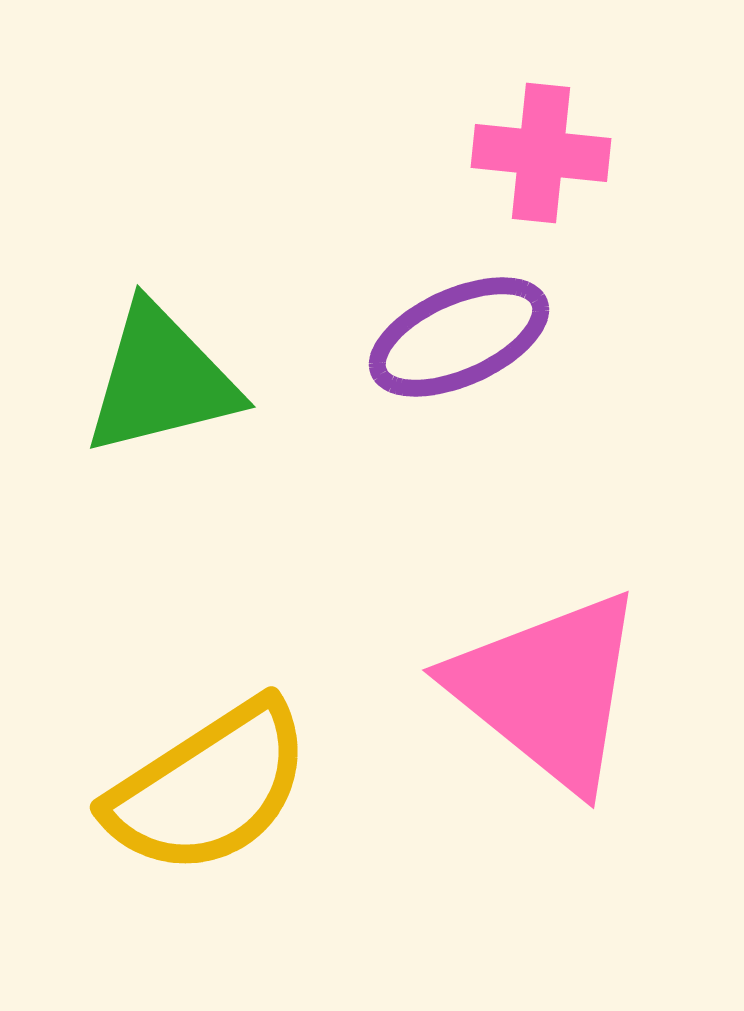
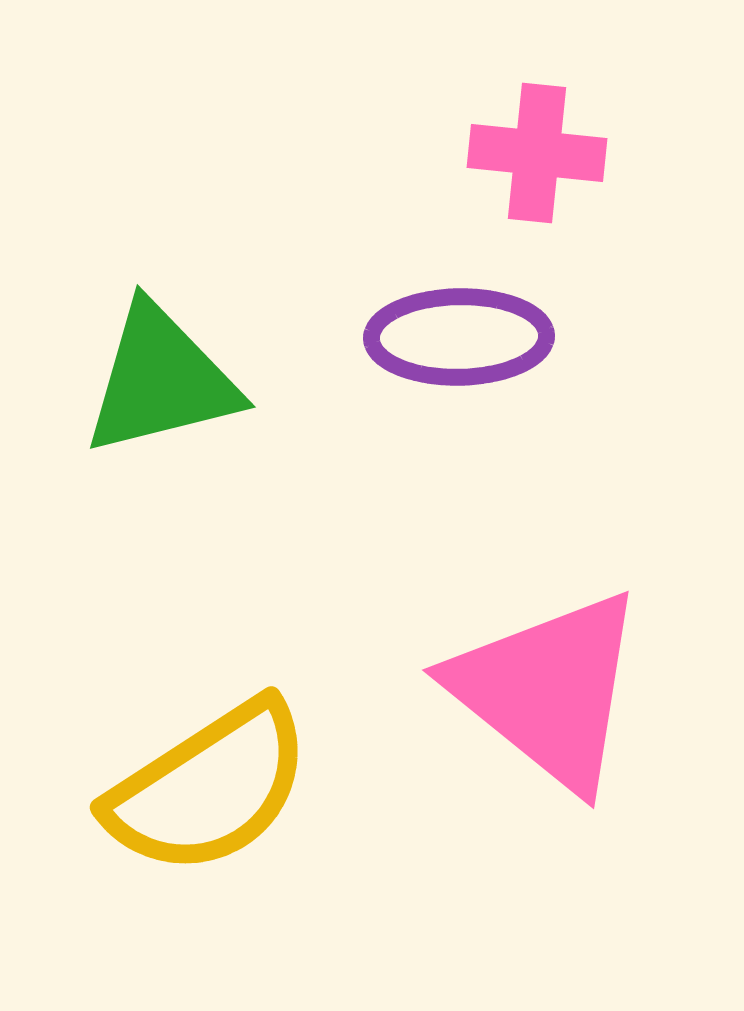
pink cross: moved 4 px left
purple ellipse: rotated 23 degrees clockwise
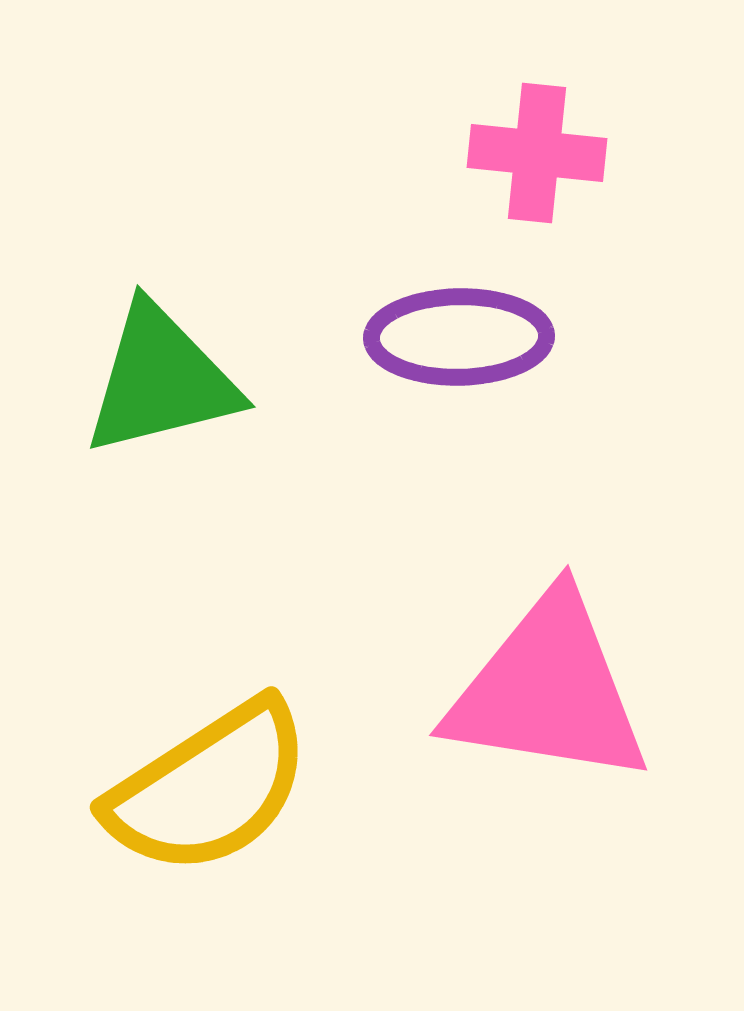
pink triangle: rotated 30 degrees counterclockwise
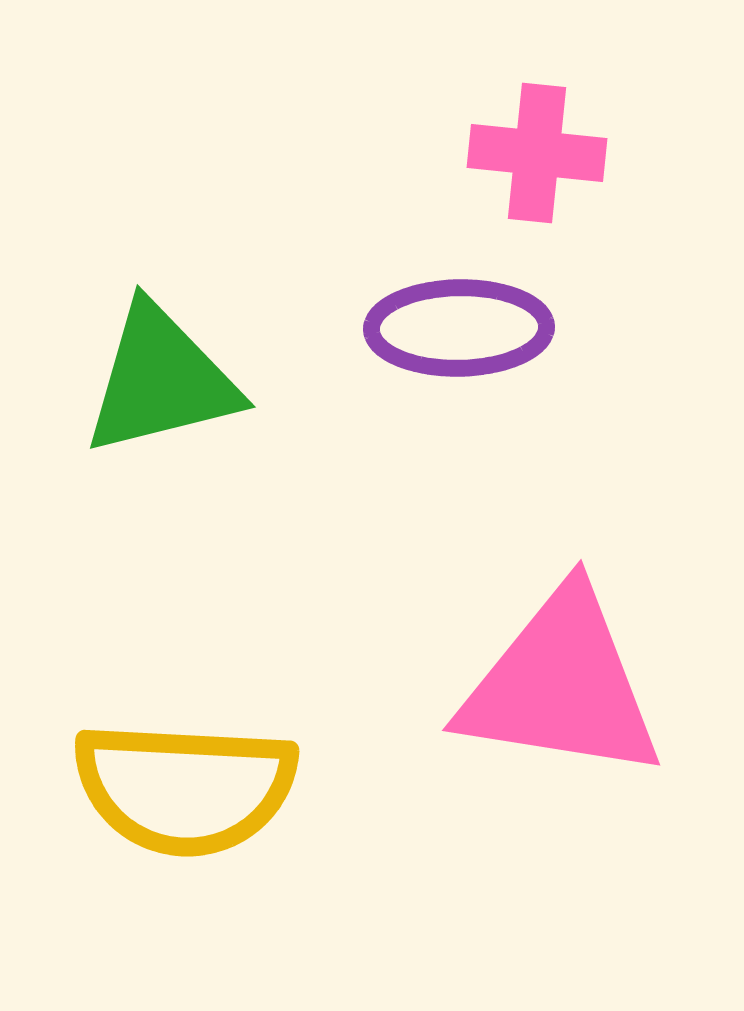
purple ellipse: moved 9 px up
pink triangle: moved 13 px right, 5 px up
yellow semicircle: moved 24 px left; rotated 36 degrees clockwise
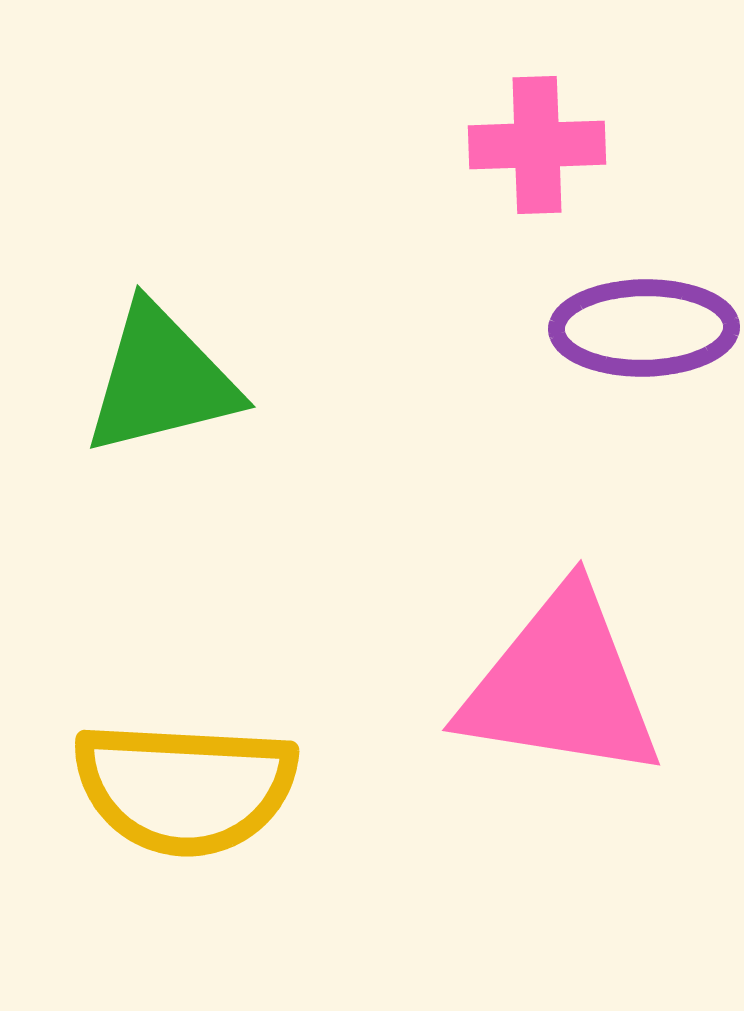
pink cross: moved 8 px up; rotated 8 degrees counterclockwise
purple ellipse: moved 185 px right
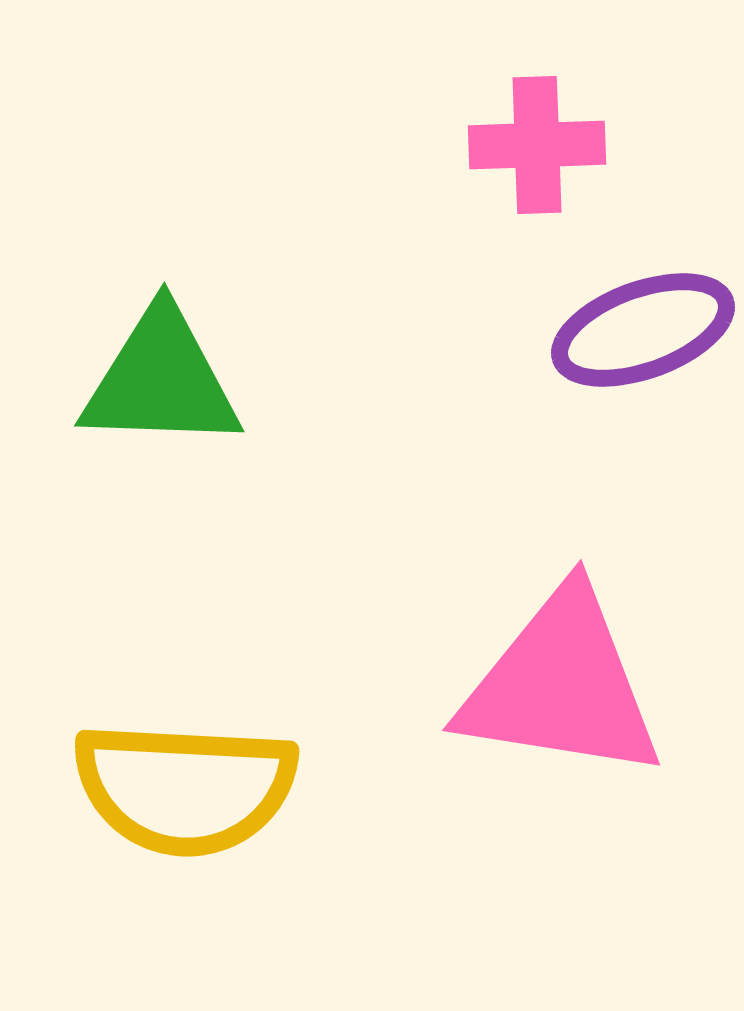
purple ellipse: moved 1 px left, 2 px down; rotated 19 degrees counterclockwise
green triangle: rotated 16 degrees clockwise
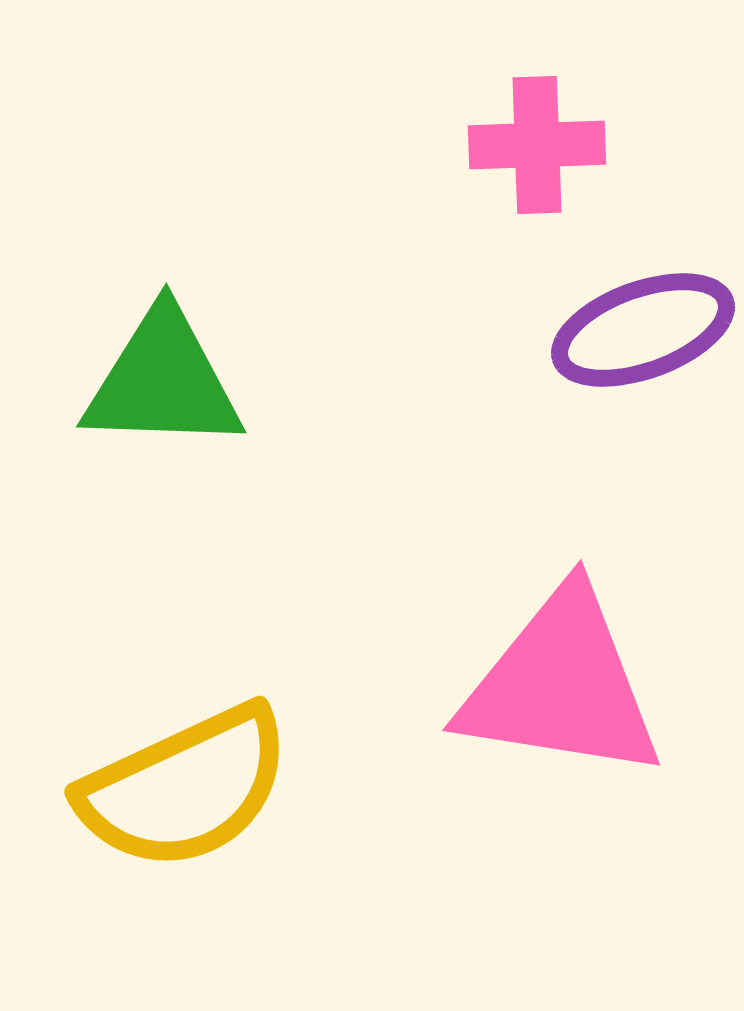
green triangle: moved 2 px right, 1 px down
yellow semicircle: rotated 28 degrees counterclockwise
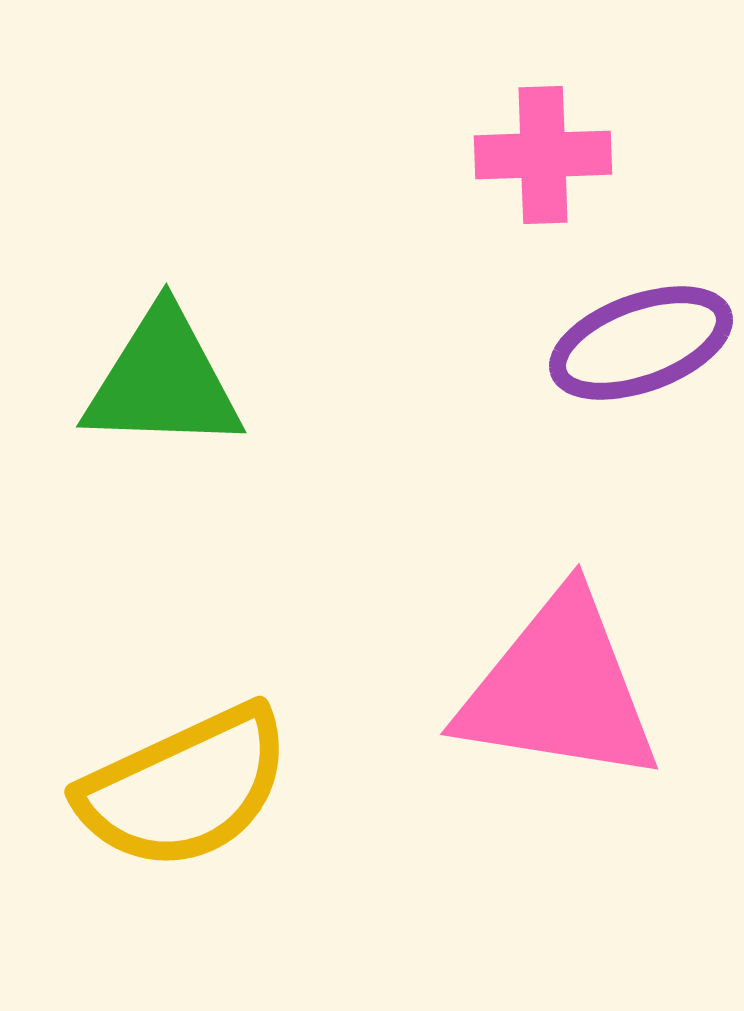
pink cross: moved 6 px right, 10 px down
purple ellipse: moved 2 px left, 13 px down
pink triangle: moved 2 px left, 4 px down
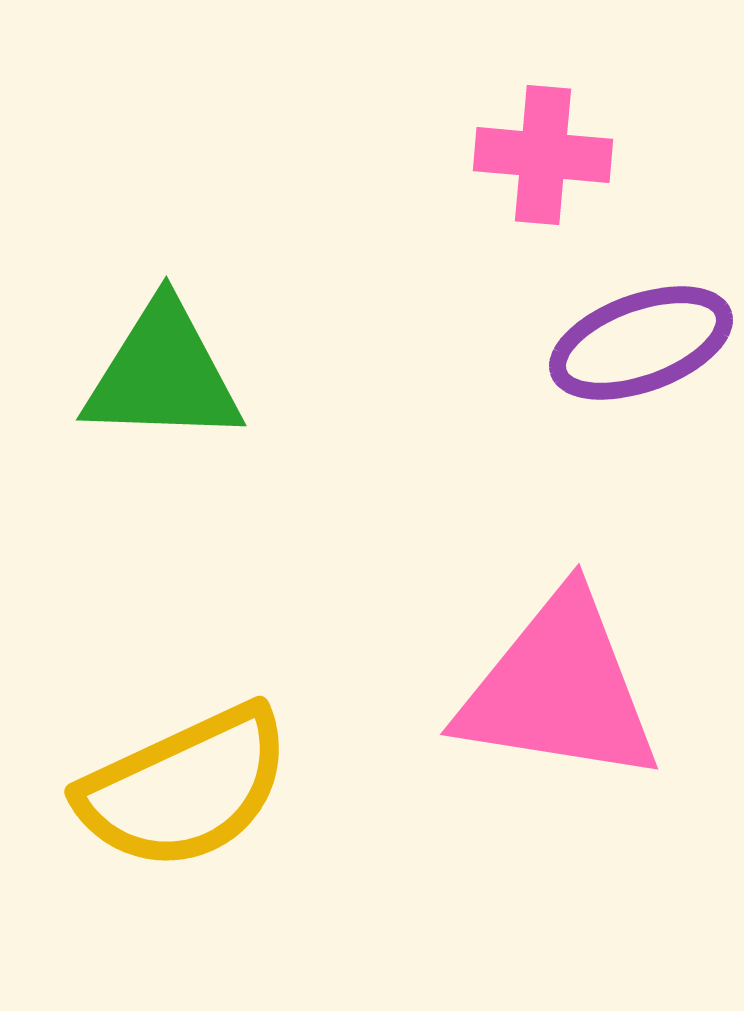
pink cross: rotated 7 degrees clockwise
green triangle: moved 7 px up
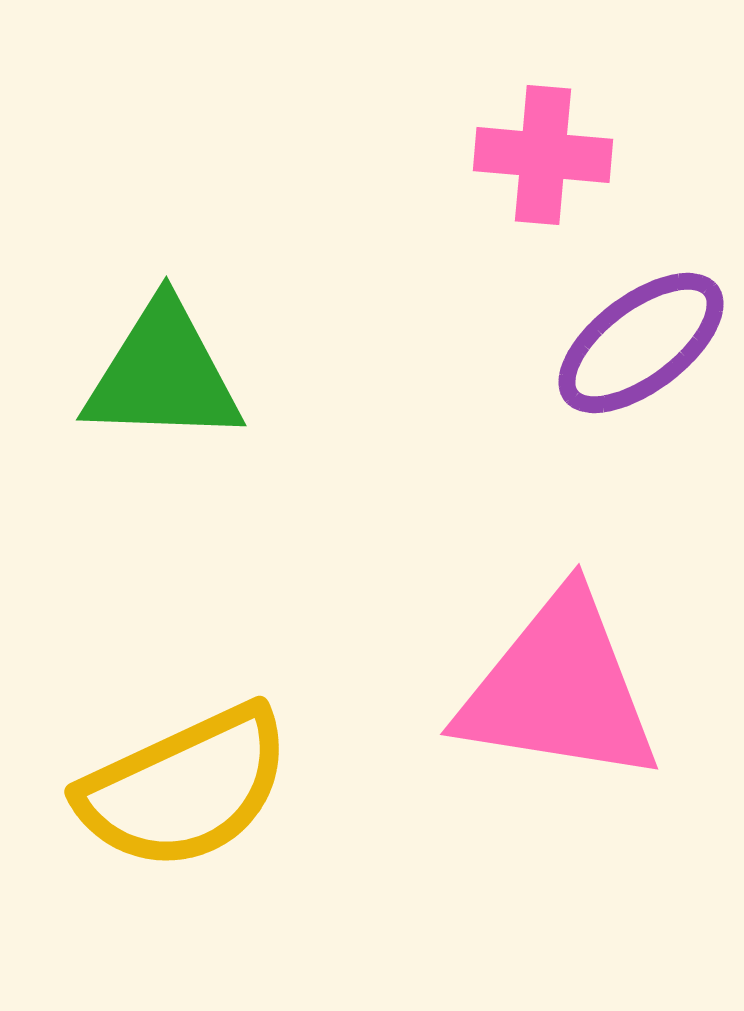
purple ellipse: rotated 17 degrees counterclockwise
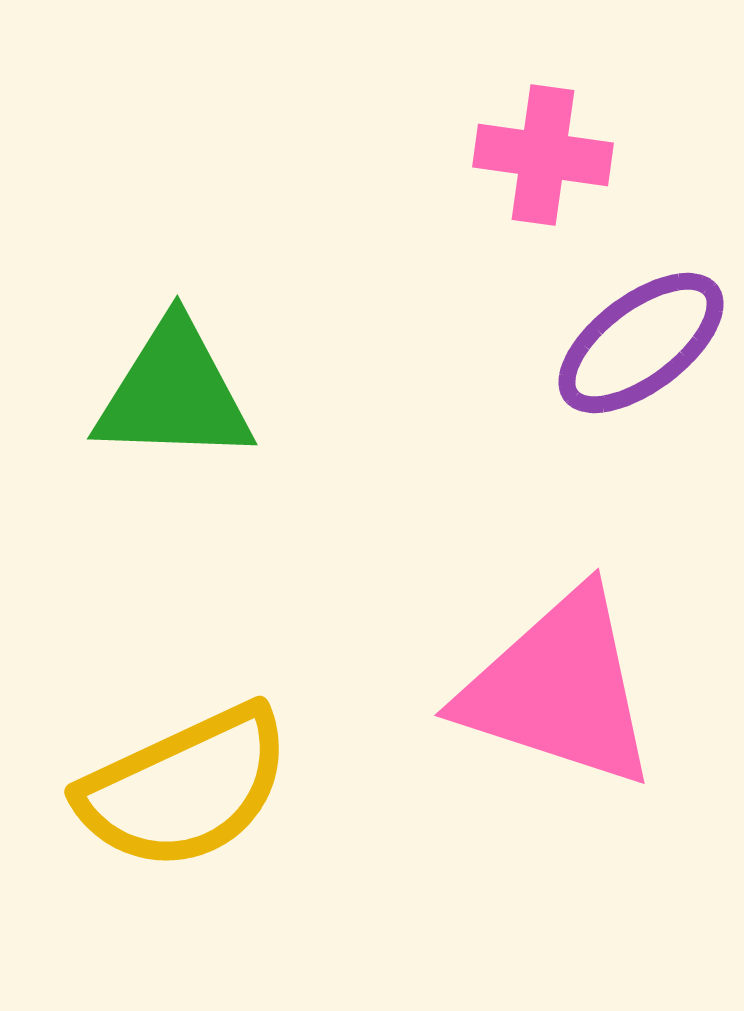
pink cross: rotated 3 degrees clockwise
green triangle: moved 11 px right, 19 px down
pink triangle: rotated 9 degrees clockwise
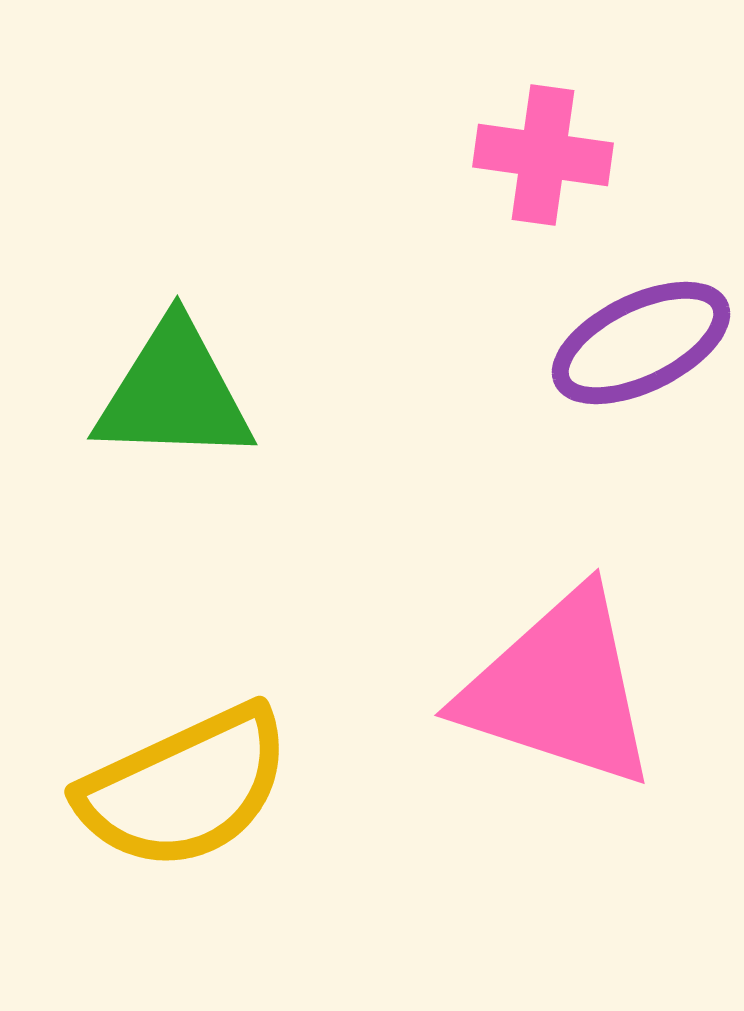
purple ellipse: rotated 11 degrees clockwise
